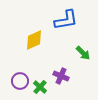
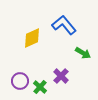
blue L-shape: moved 2 px left, 5 px down; rotated 120 degrees counterclockwise
yellow diamond: moved 2 px left, 2 px up
green arrow: rotated 14 degrees counterclockwise
purple cross: rotated 21 degrees clockwise
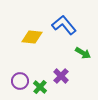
yellow diamond: moved 1 px up; rotated 30 degrees clockwise
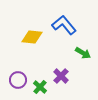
purple circle: moved 2 px left, 1 px up
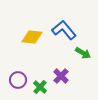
blue L-shape: moved 5 px down
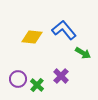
purple circle: moved 1 px up
green cross: moved 3 px left, 2 px up
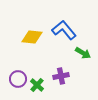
purple cross: rotated 35 degrees clockwise
